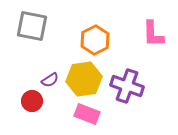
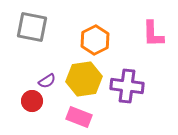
gray square: moved 1 px down
purple semicircle: moved 3 px left, 1 px down
purple cross: rotated 12 degrees counterclockwise
pink rectangle: moved 8 px left, 3 px down
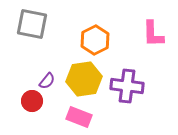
gray square: moved 3 px up
purple semicircle: rotated 18 degrees counterclockwise
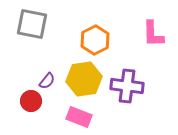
red circle: moved 1 px left
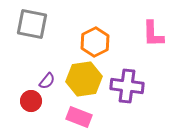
orange hexagon: moved 2 px down
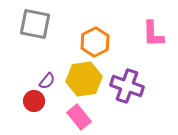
gray square: moved 3 px right
purple cross: rotated 12 degrees clockwise
red circle: moved 3 px right
pink rectangle: rotated 30 degrees clockwise
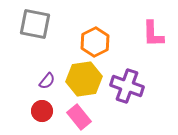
red circle: moved 8 px right, 10 px down
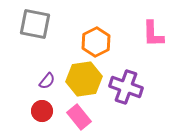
orange hexagon: moved 1 px right
purple cross: moved 1 px left, 1 px down
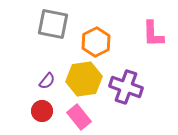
gray square: moved 18 px right
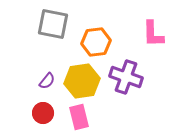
orange hexagon: rotated 20 degrees clockwise
yellow hexagon: moved 2 px left, 2 px down
purple cross: moved 10 px up
red circle: moved 1 px right, 2 px down
pink rectangle: rotated 25 degrees clockwise
